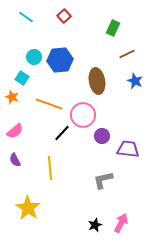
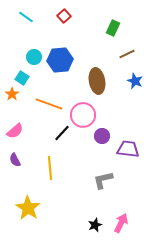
orange star: moved 3 px up; rotated 16 degrees clockwise
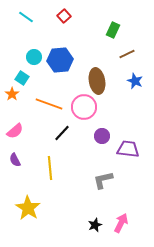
green rectangle: moved 2 px down
pink circle: moved 1 px right, 8 px up
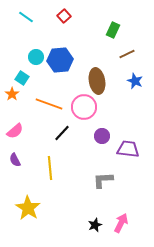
cyan circle: moved 2 px right
gray L-shape: rotated 10 degrees clockwise
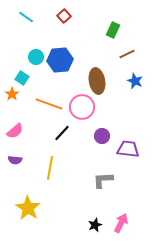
pink circle: moved 2 px left
purple semicircle: rotated 56 degrees counterclockwise
yellow line: rotated 15 degrees clockwise
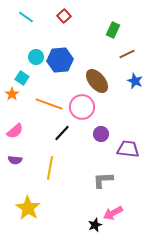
brown ellipse: rotated 30 degrees counterclockwise
purple circle: moved 1 px left, 2 px up
pink arrow: moved 8 px left, 10 px up; rotated 144 degrees counterclockwise
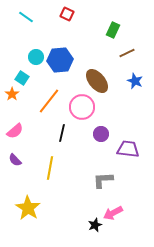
red square: moved 3 px right, 2 px up; rotated 24 degrees counterclockwise
brown line: moved 1 px up
orange line: moved 3 px up; rotated 72 degrees counterclockwise
black line: rotated 30 degrees counterclockwise
purple semicircle: rotated 40 degrees clockwise
